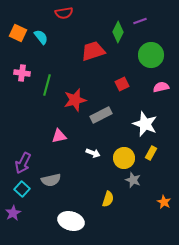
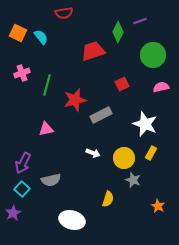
green circle: moved 2 px right
pink cross: rotated 28 degrees counterclockwise
pink triangle: moved 13 px left, 7 px up
orange star: moved 6 px left, 4 px down
white ellipse: moved 1 px right, 1 px up
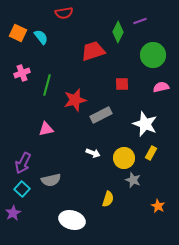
red square: rotated 24 degrees clockwise
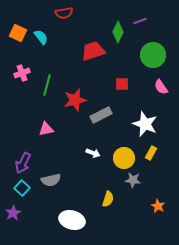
pink semicircle: rotated 112 degrees counterclockwise
gray star: rotated 14 degrees counterclockwise
cyan square: moved 1 px up
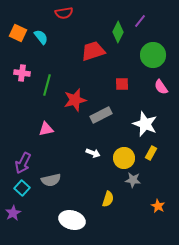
purple line: rotated 32 degrees counterclockwise
pink cross: rotated 28 degrees clockwise
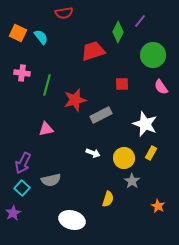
gray star: moved 1 px left, 1 px down; rotated 28 degrees clockwise
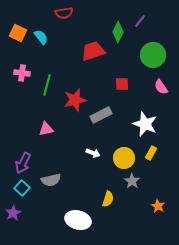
white ellipse: moved 6 px right
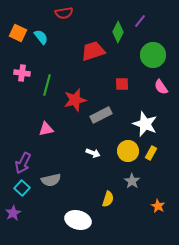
yellow circle: moved 4 px right, 7 px up
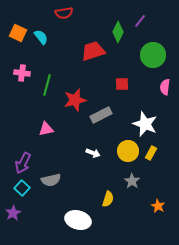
pink semicircle: moved 4 px right; rotated 42 degrees clockwise
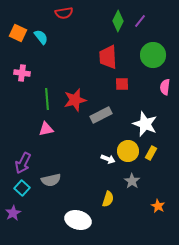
green diamond: moved 11 px up
red trapezoid: moved 15 px right, 6 px down; rotated 75 degrees counterclockwise
green line: moved 14 px down; rotated 20 degrees counterclockwise
white arrow: moved 15 px right, 6 px down
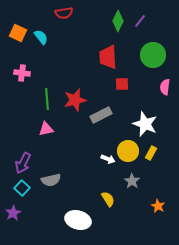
yellow semicircle: rotated 49 degrees counterclockwise
